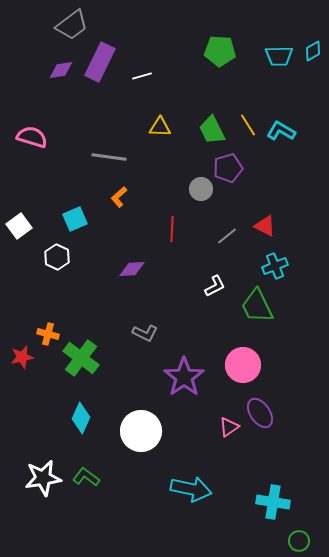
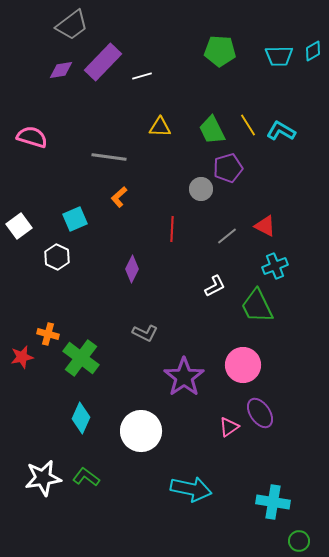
purple rectangle at (100, 62): moved 3 px right; rotated 18 degrees clockwise
purple diamond at (132, 269): rotated 60 degrees counterclockwise
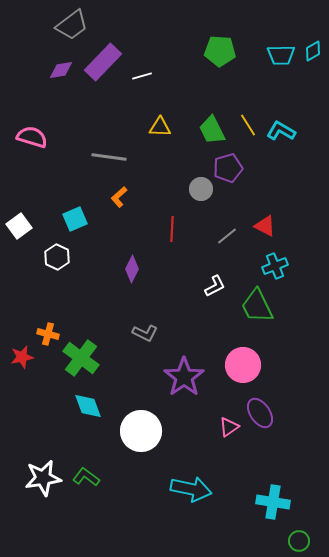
cyan trapezoid at (279, 56): moved 2 px right, 1 px up
cyan diamond at (81, 418): moved 7 px right, 12 px up; rotated 44 degrees counterclockwise
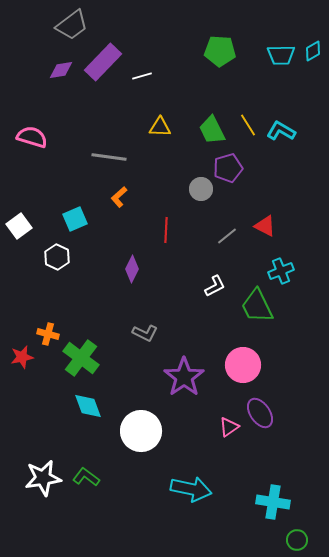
red line at (172, 229): moved 6 px left, 1 px down
cyan cross at (275, 266): moved 6 px right, 5 px down
green circle at (299, 541): moved 2 px left, 1 px up
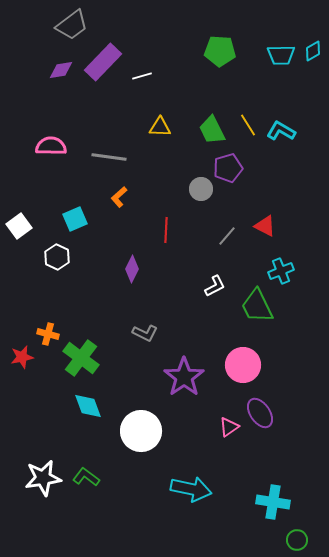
pink semicircle at (32, 137): moved 19 px right, 9 px down; rotated 16 degrees counterclockwise
gray line at (227, 236): rotated 10 degrees counterclockwise
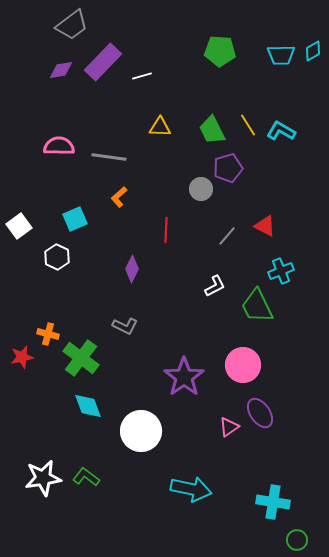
pink semicircle at (51, 146): moved 8 px right
gray L-shape at (145, 333): moved 20 px left, 7 px up
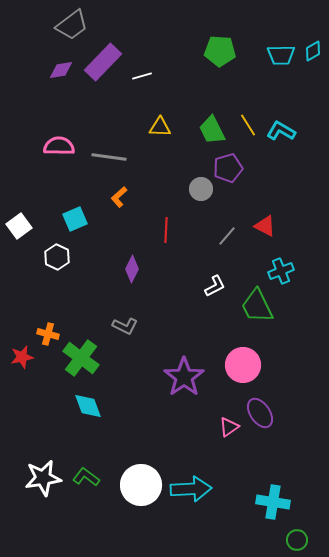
white circle at (141, 431): moved 54 px down
cyan arrow at (191, 489): rotated 15 degrees counterclockwise
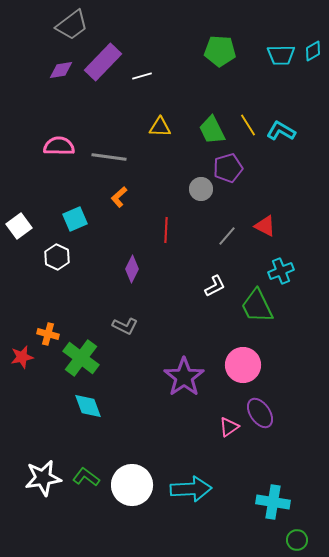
white circle at (141, 485): moved 9 px left
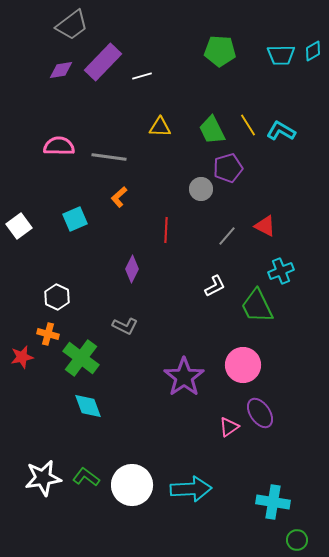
white hexagon at (57, 257): moved 40 px down
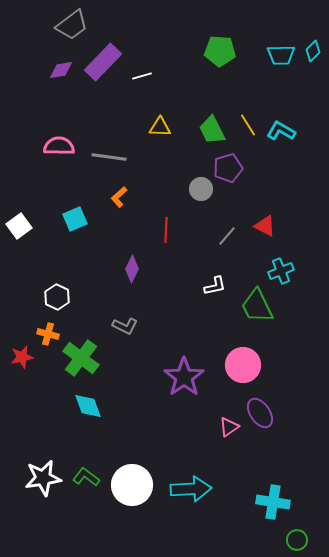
cyan diamond at (313, 51): rotated 15 degrees counterclockwise
white L-shape at (215, 286): rotated 15 degrees clockwise
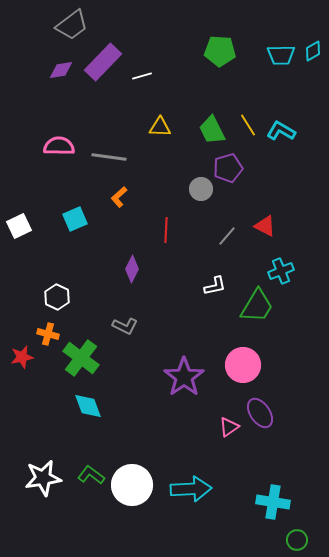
cyan diamond at (313, 51): rotated 15 degrees clockwise
white square at (19, 226): rotated 10 degrees clockwise
green trapezoid at (257, 306): rotated 123 degrees counterclockwise
green L-shape at (86, 477): moved 5 px right, 2 px up
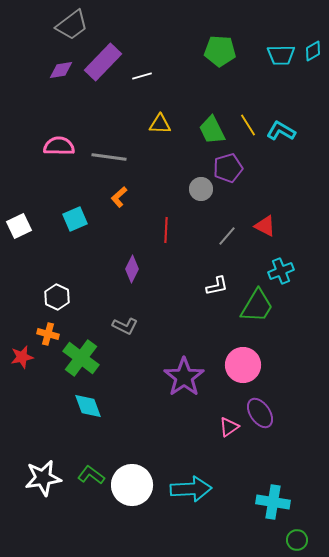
yellow triangle at (160, 127): moved 3 px up
white L-shape at (215, 286): moved 2 px right
